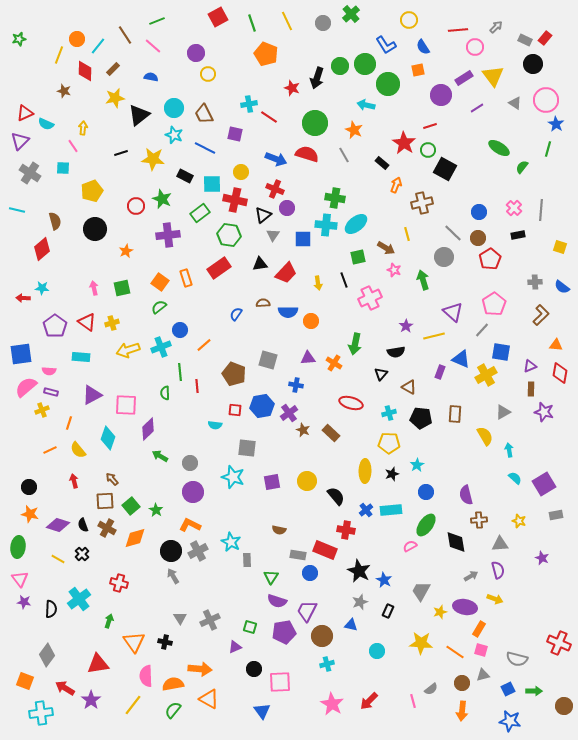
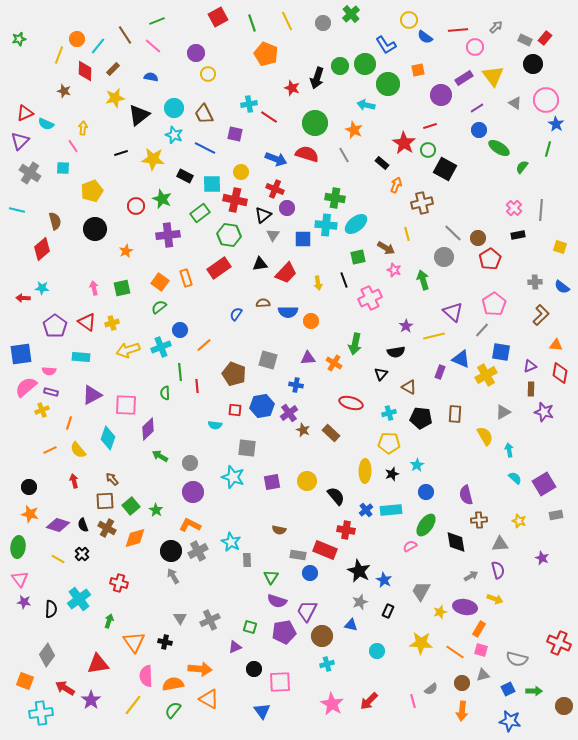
blue semicircle at (423, 47): moved 2 px right, 10 px up; rotated 21 degrees counterclockwise
blue circle at (479, 212): moved 82 px up
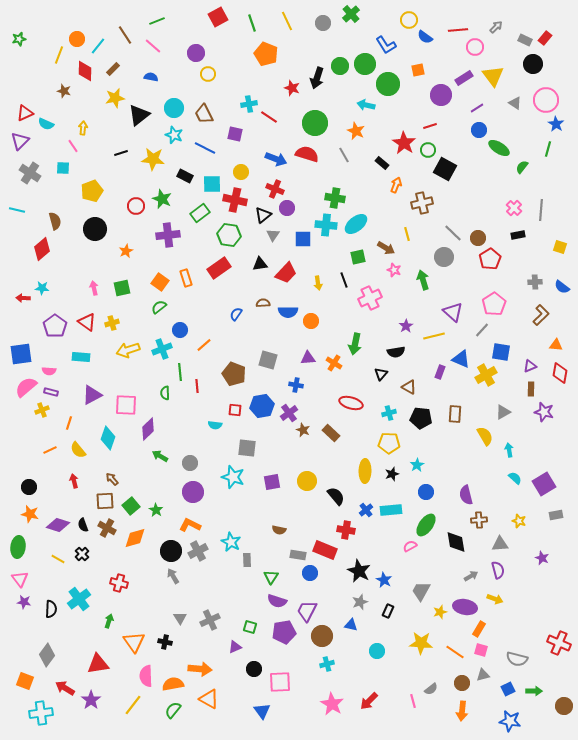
orange star at (354, 130): moved 2 px right, 1 px down
cyan cross at (161, 347): moved 1 px right, 2 px down
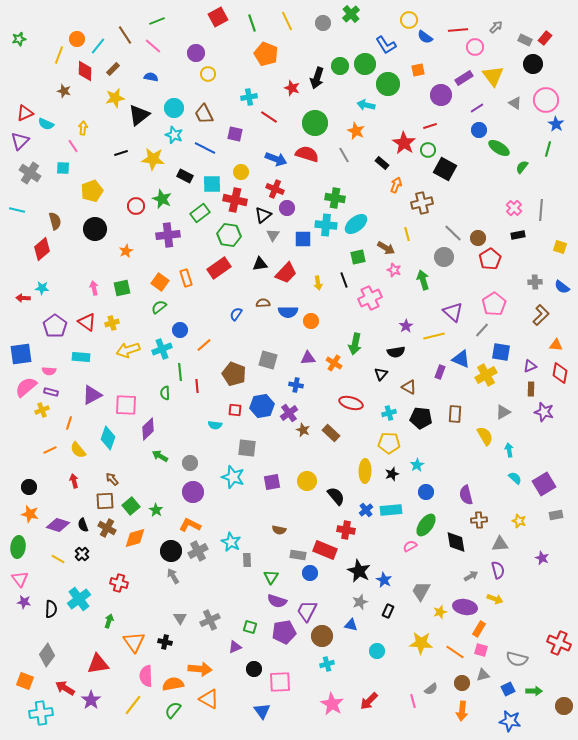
cyan cross at (249, 104): moved 7 px up
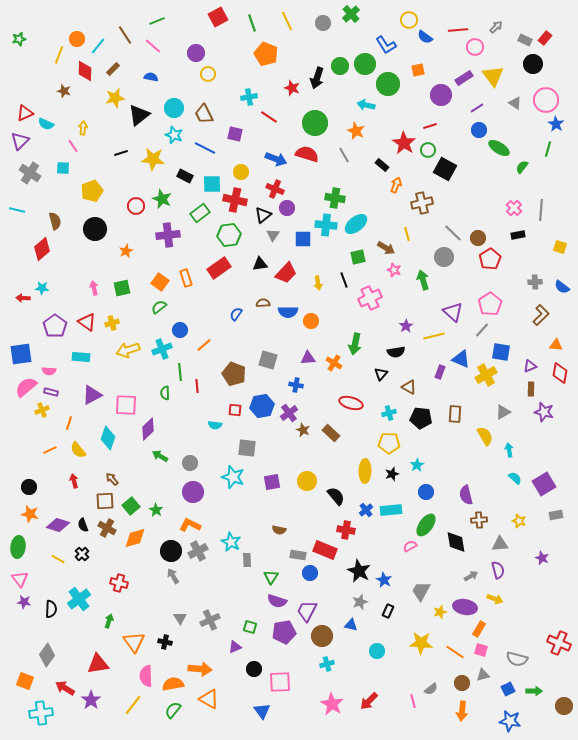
black rectangle at (382, 163): moved 2 px down
green hexagon at (229, 235): rotated 15 degrees counterclockwise
pink pentagon at (494, 304): moved 4 px left
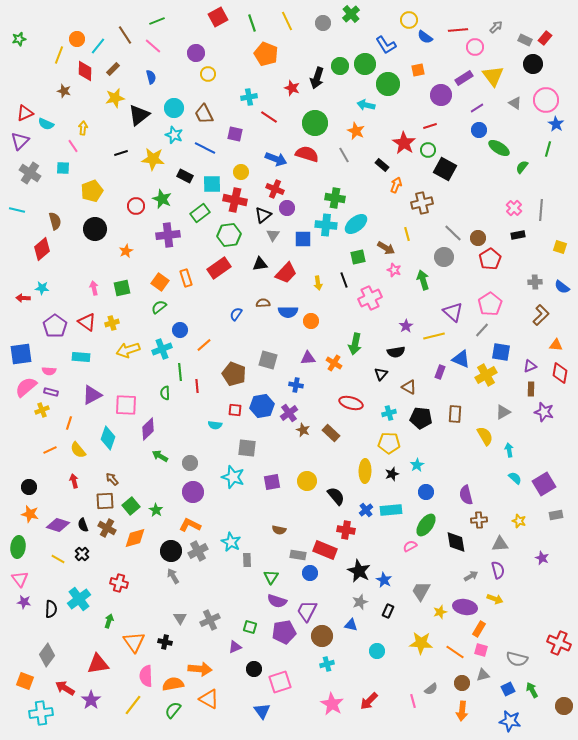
blue semicircle at (151, 77): rotated 64 degrees clockwise
pink square at (280, 682): rotated 15 degrees counterclockwise
green arrow at (534, 691): moved 2 px left, 1 px up; rotated 119 degrees counterclockwise
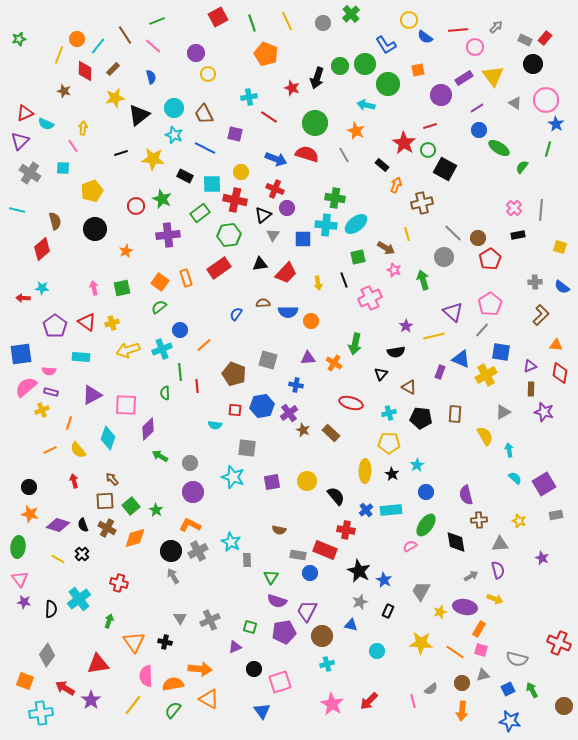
black star at (392, 474): rotated 24 degrees counterclockwise
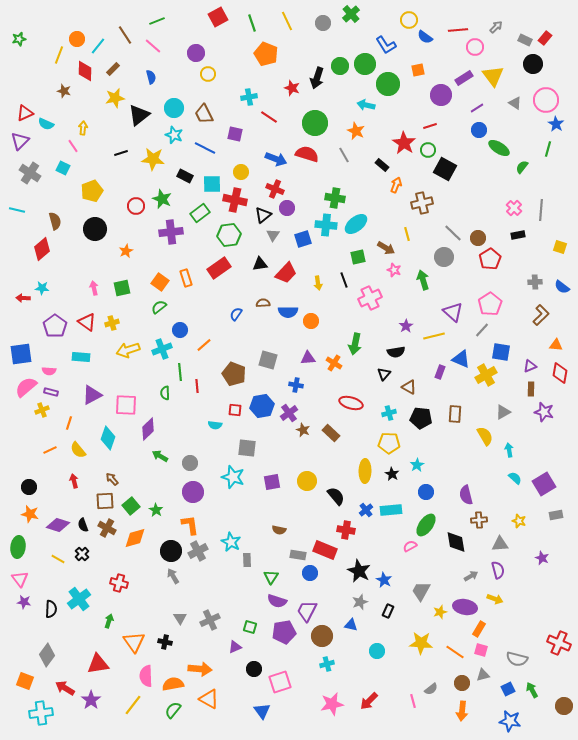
cyan square at (63, 168): rotated 24 degrees clockwise
purple cross at (168, 235): moved 3 px right, 3 px up
blue square at (303, 239): rotated 18 degrees counterclockwise
black triangle at (381, 374): moved 3 px right
orange L-shape at (190, 525): rotated 55 degrees clockwise
pink star at (332, 704): rotated 30 degrees clockwise
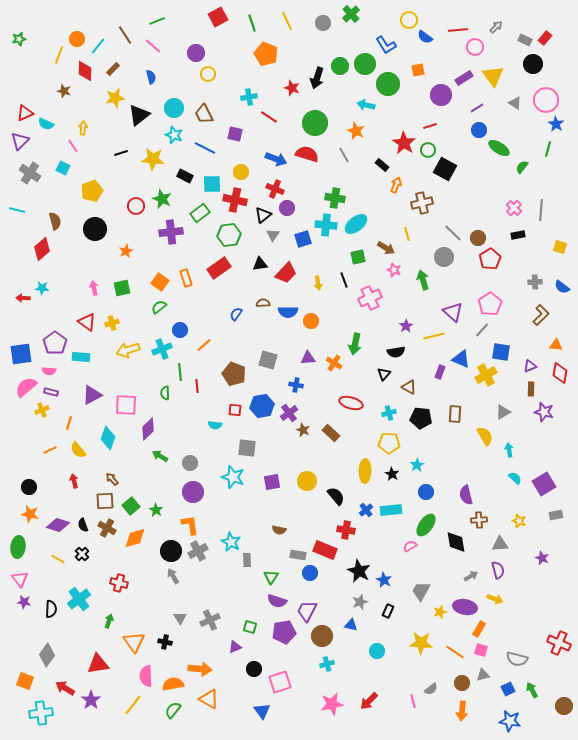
purple pentagon at (55, 326): moved 17 px down
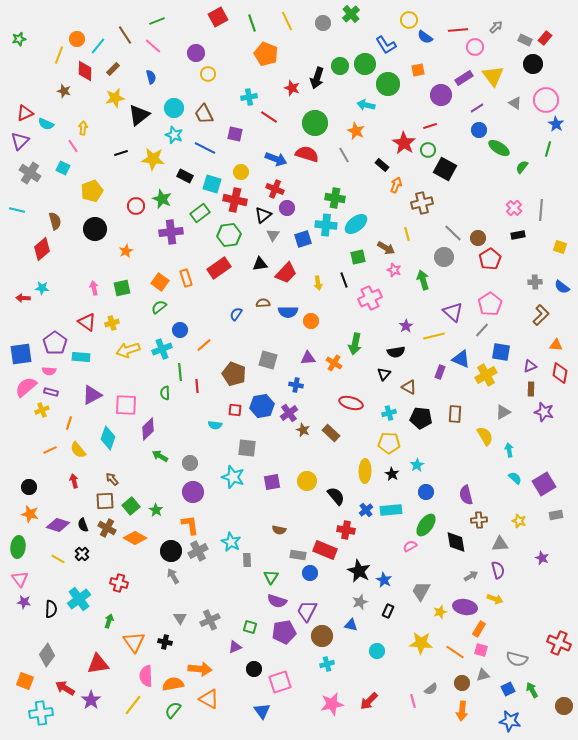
cyan square at (212, 184): rotated 18 degrees clockwise
orange diamond at (135, 538): rotated 45 degrees clockwise
